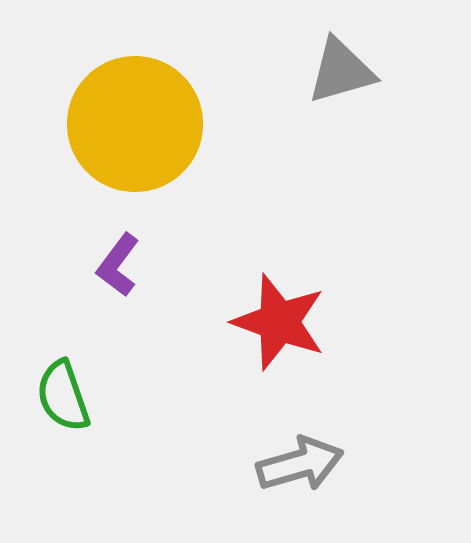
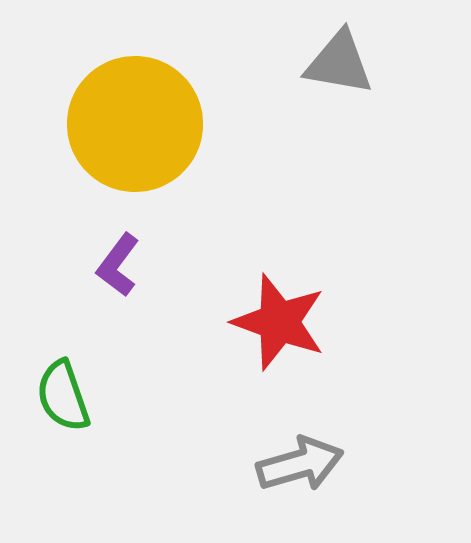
gray triangle: moved 2 px left, 8 px up; rotated 26 degrees clockwise
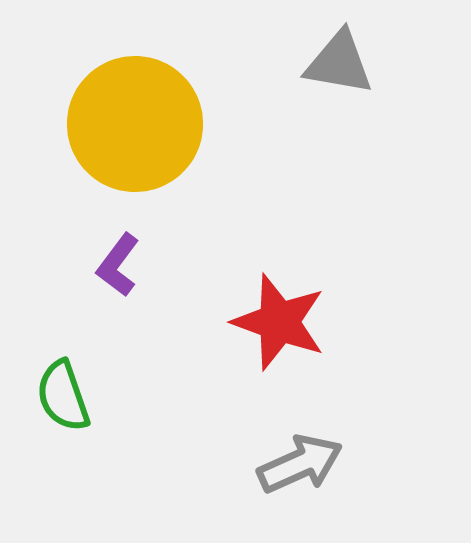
gray arrow: rotated 8 degrees counterclockwise
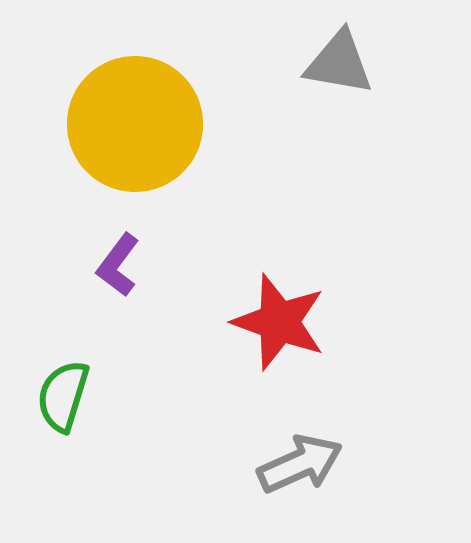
green semicircle: rotated 36 degrees clockwise
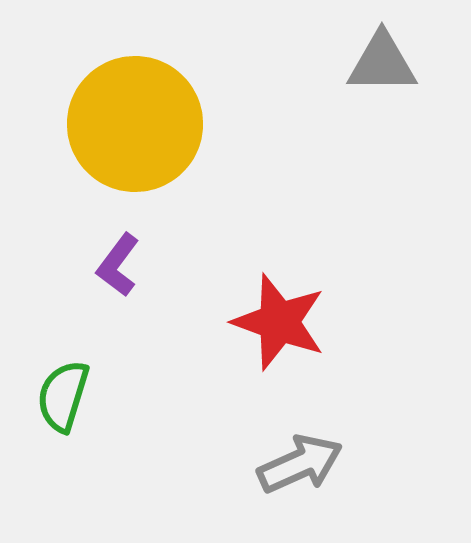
gray triangle: moved 43 px right; rotated 10 degrees counterclockwise
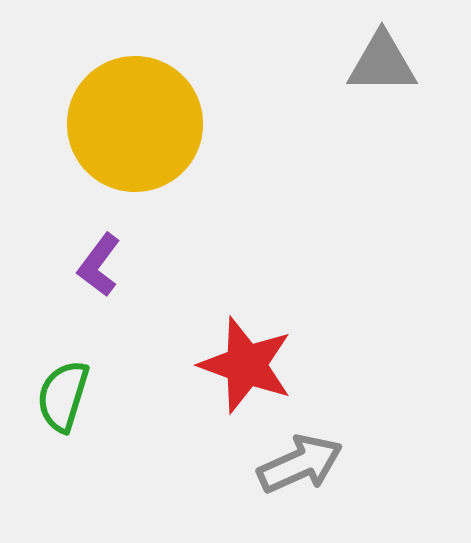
purple L-shape: moved 19 px left
red star: moved 33 px left, 43 px down
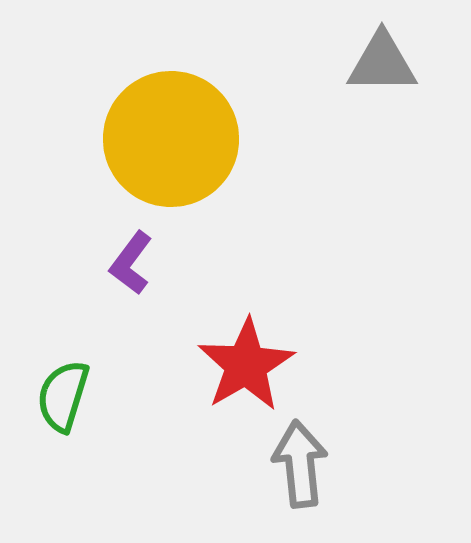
yellow circle: moved 36 px right, 15 px down
purple L-shape: moved 32 px right, 2 px up
red star: rotated 22 degrees clockwise
gray arrow: rotated 72 degrees counterclockwise
